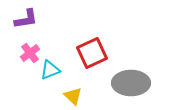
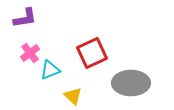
purple L-shape: moved 1 px left, 1 px up
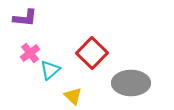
purple L-shape: rotated 15 degrees clockwise
red square: rotated 20 degrees counterclockwise
cyan triangle: rotated 20 degrees counterclockwise
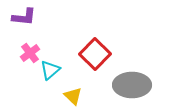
purple L-shape: moved 1 px left, 1 px up
red square: moved 3 px right, 1 px down
gray ellipse: moved 1 px right, 2 px down
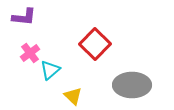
red square: moved 10 px up
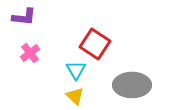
red square: rotated 12 degrees counterclockwise
cyan triangle: moved 26 px right; rotated 20 degrees counterclockwise
yellow triangle: moved 2 px right
